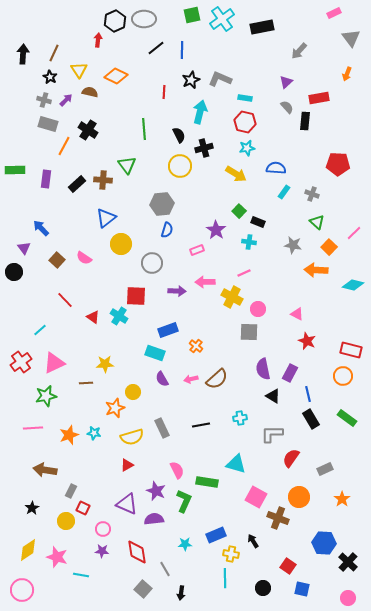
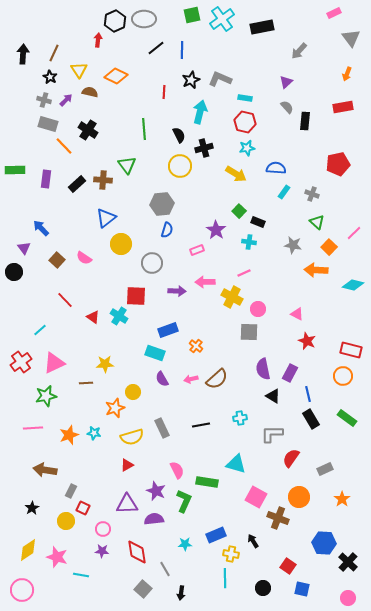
red rectangle at (319, 98): moved 24 px right, 9 px down
orange line at (64, 146): rotated 72 degrees counterclockwise
red pentagon at (338, 164): rotated 15 degrees counterclockwise
purple triangle at (127, 504): rotated 25 degrees counterclockwise
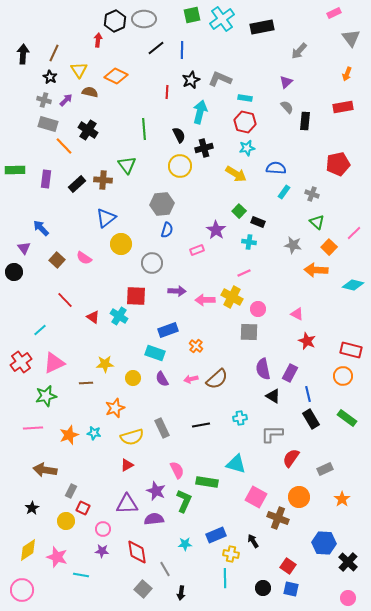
red line at (164, 92): moved 3 px right
pink arrow at (205, 282): moved 18 px down
yellow circle at (133, 392): moved 14 px up
blue square at (302, 589): moved 11 px left
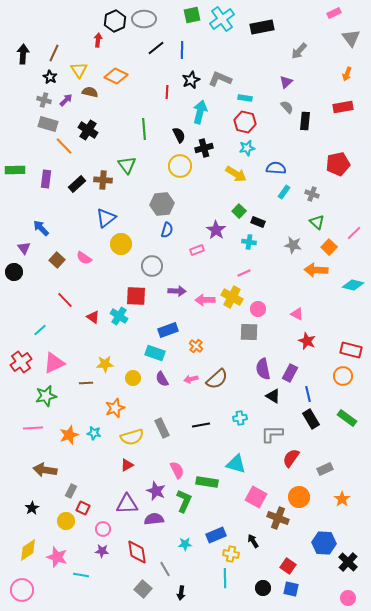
gray circle at (152, 263): moved 3 px down
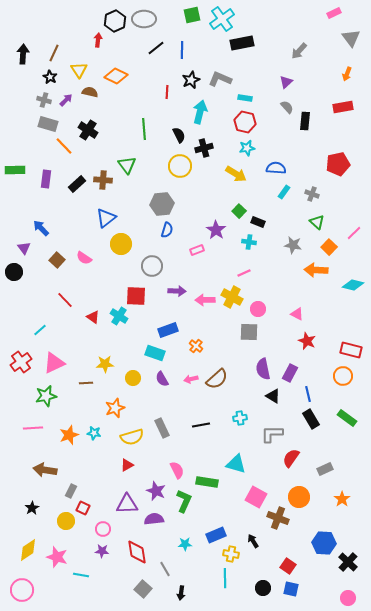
black rectangle at (262, 27): moved 20 px left, 16 px down
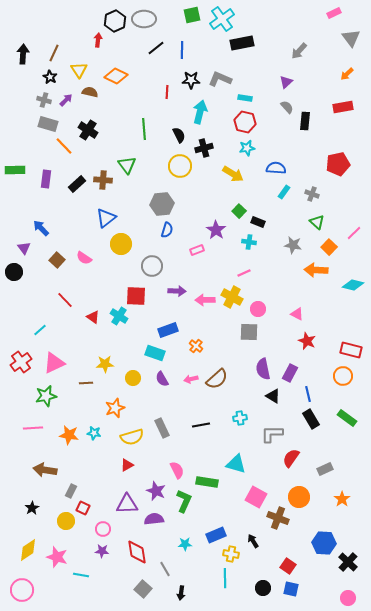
orange arrow at (347, 74): rotated 24 degrees clockwise
black star at (191, 80): rotated 24 degrees clockwise
yellow arrow at (236, 174): moved 3 px left
orange star at (69, 435): rotated 30 degrees clockwise
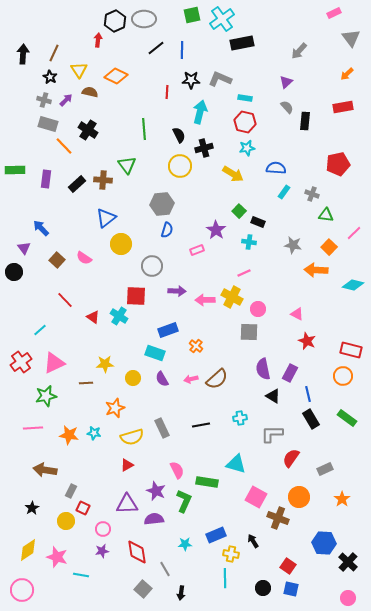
green triangle at (317, 222): moved 9 px right, 7 px up; rotated 35 degrees counterclockwise
purple star at (102, 551): rotated 16 degrees counterclockwise
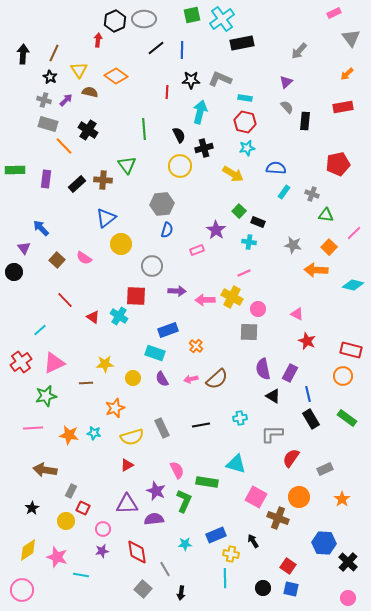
orange diamond at (116, 76): rotated 10 degrees clockwise
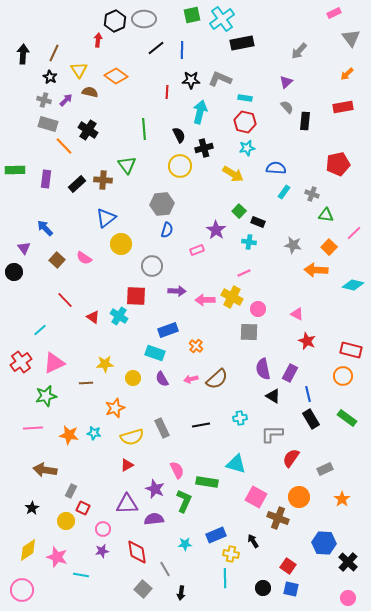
blue arrow at (41, 228): moved 4 px right
purple star at (156, 491): moved 1 px left, 2 px up
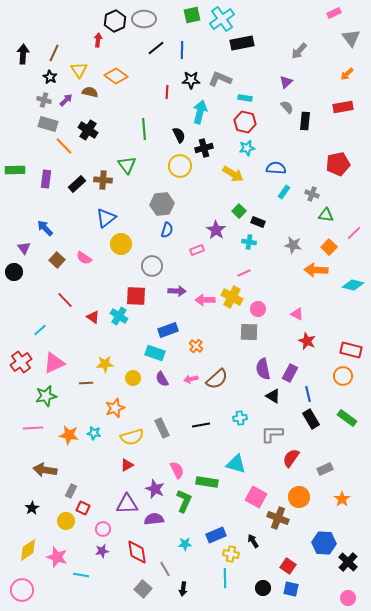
black arrow at (181, 593): moved 2 px right, 4 px up
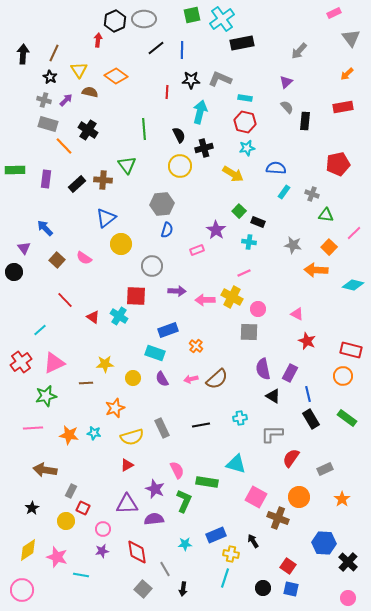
cyan line at (225, 578): rotated 18 degrees clockwise
